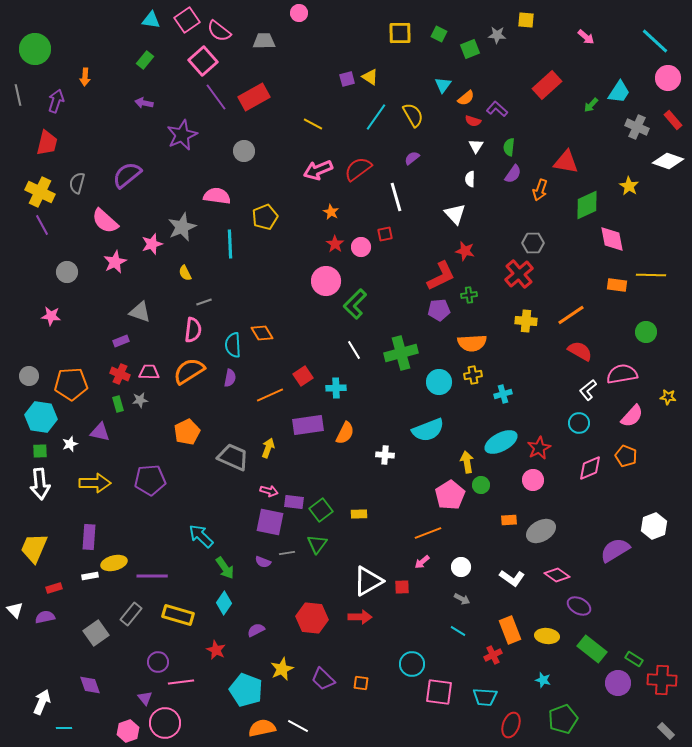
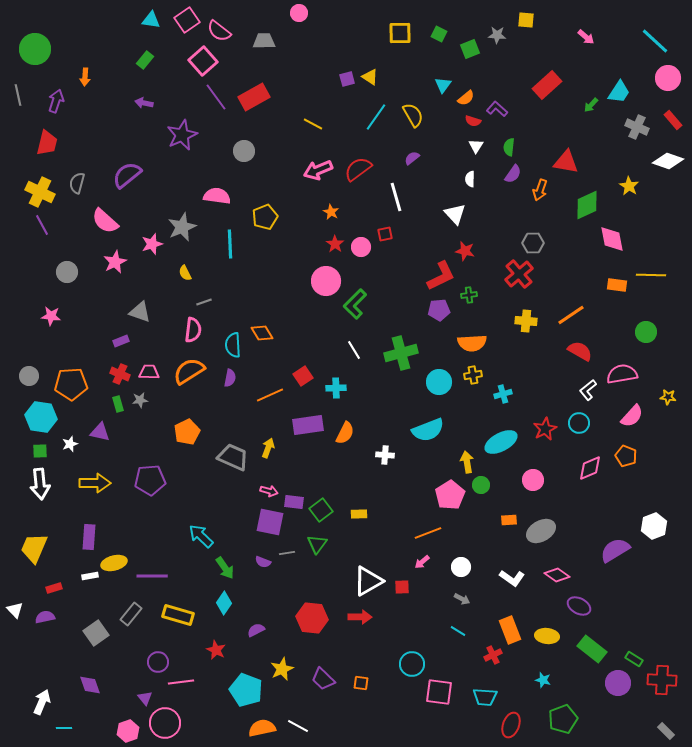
red star at (539, 448): moved 6 px right, 19 px up
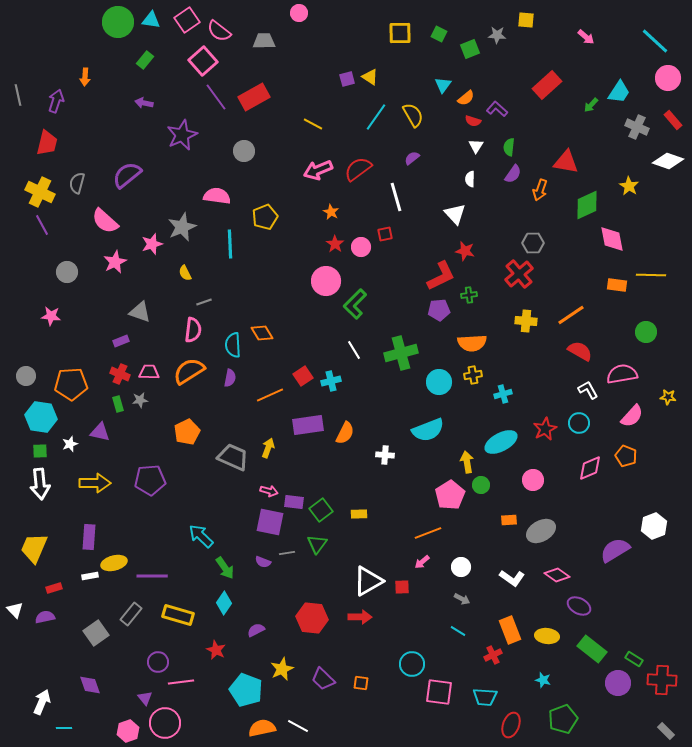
green circle at (35, 49): moved 83 px right, 27 px up
gray circle at (29, 376): moved 3 px left
cyan cross at (336, 388): moved 5 px left, 7 px up; rotated 12 degrees counterclockwise
white L-shape at (588, 390): rotated 100 degrees clockwise
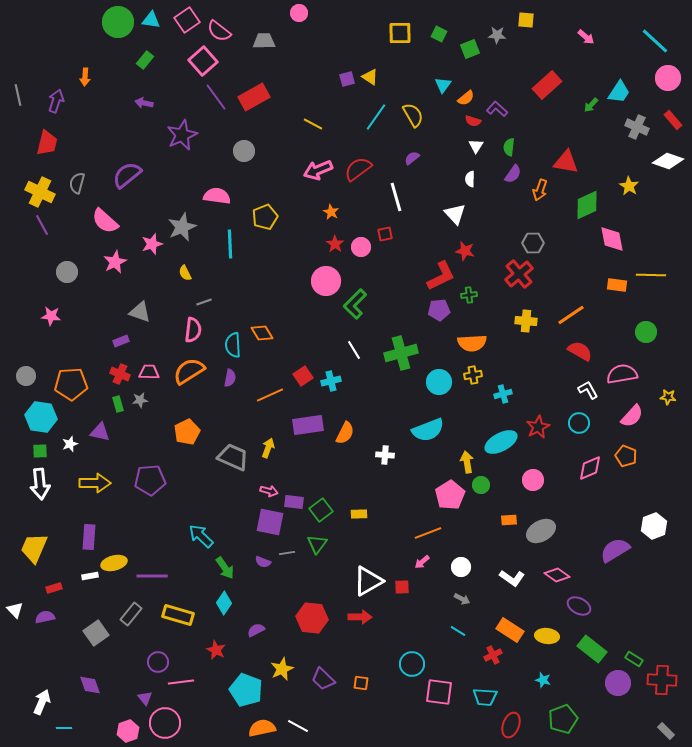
red star at (545, 429): moved 7 px left, 2 px up
orange rectangle at (510, 630): rotated 36 degrees counterclockwise
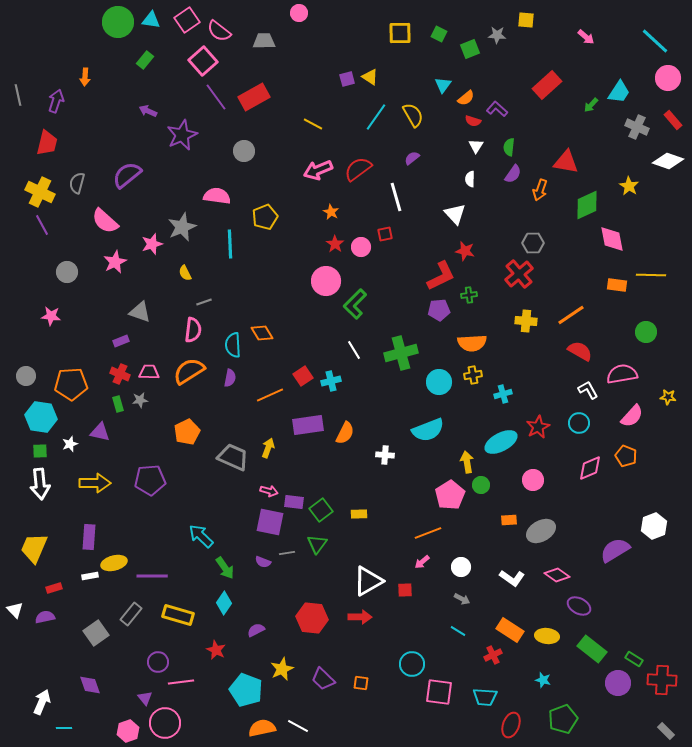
purple arrow at (144, 103): moved 4 px right, 8 px down; rotated 12 degrees clockwise
red square at (402, 587): moved 3 px right, 3 px down
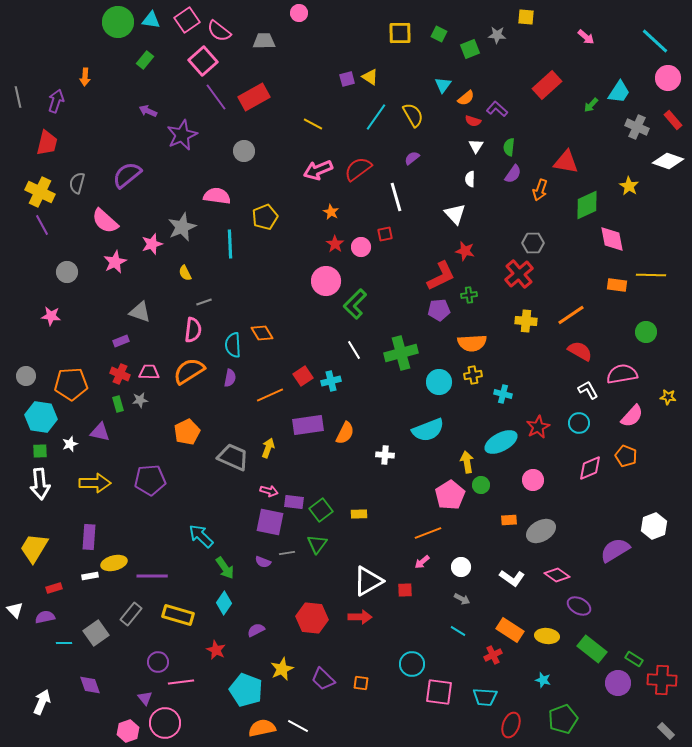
yellow square at (526, 20): moved 3 px up
gray line at (18, 95): moved 2 px down
cyan cross at (503, 394): rotated 30 degrees clockwise
yellow trapezoid at (34, 548): rotated 8 degrees clockwise
cyan line at (64, 728): moved 85 px up
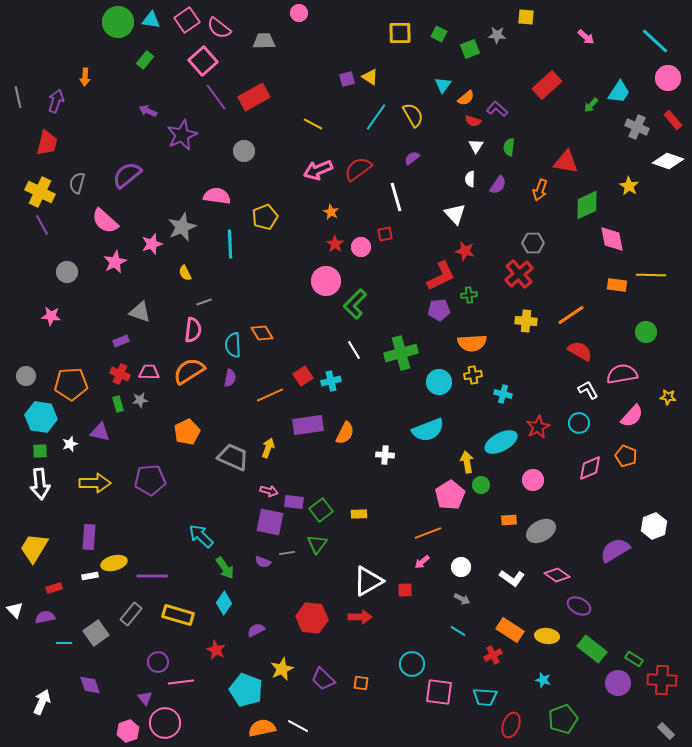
pink semicircle at (219, 31): moved 3 px up
purple semicircle at (513, 174): moved 15 px left, 11 px down
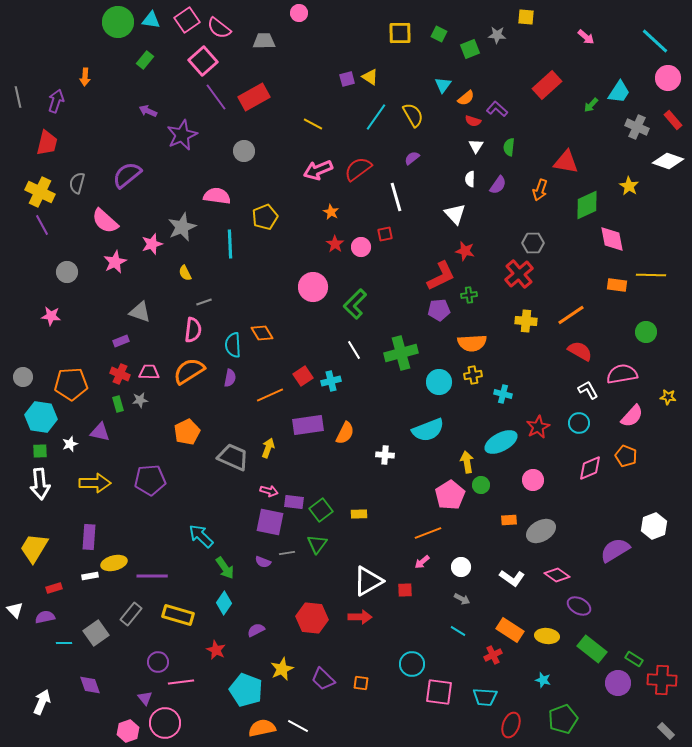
pink circle at (326, 281): moved 13 px left, 6 px down
gray circle at (26, 376): moved 3 px left, 1 px down
